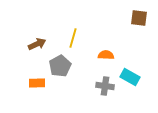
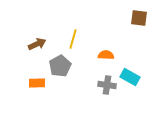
yellow line: moved 1 px down
gray cross: moved 2 px right, 1 px up
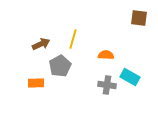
brown arrow: moved 4 px right
orange rectangle: moved 1 px left
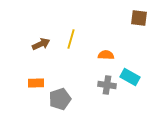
yellow line: moved 2 px left
gray pentagon: moved 33 px down; rotated 10 degrees clockwise
